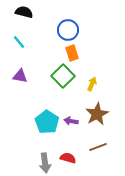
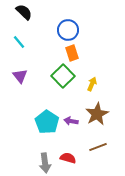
black semicircle: rotated 30 degrees clockwise
purple triangle: rotated 42 degrees clockwise
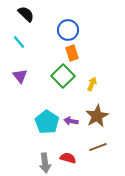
black semicircle: moved 2 px right, 2 px down
brown star: moved 2 px down
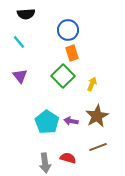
black semicircle: rotated 132 degrees clockwise
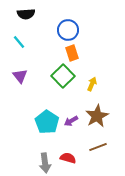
purple arrow: rotated 40 degrees counterclockwise
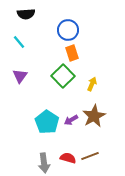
purple triangle: rotated 14 degrees clockwise
brown star: moved 3 px left
purple arrow: moved 1 px up
brown line: moved 8 px left, 9 px down
gray arrow: moved 1 px left
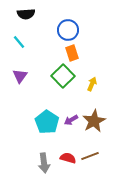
brown star: moved 5 px down
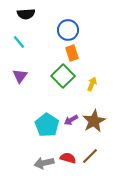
cyan pentagon: moved 3 px down
brown line: rotated 24 degrees counterclockwise
gray arrow: rotated 84 degrees clockwise
